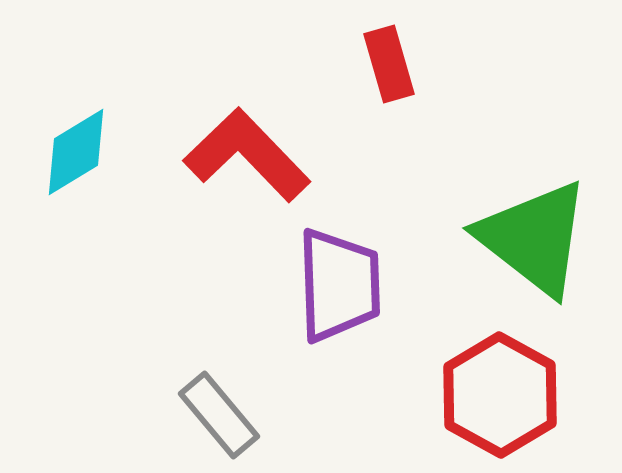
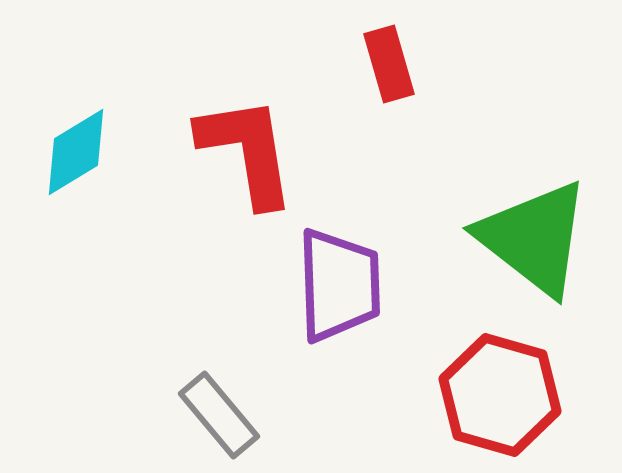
red L-shape: moved 4 px up; rotated 35 degrees clockwise
red hexagon: rotated 13 degrees counterclockwise
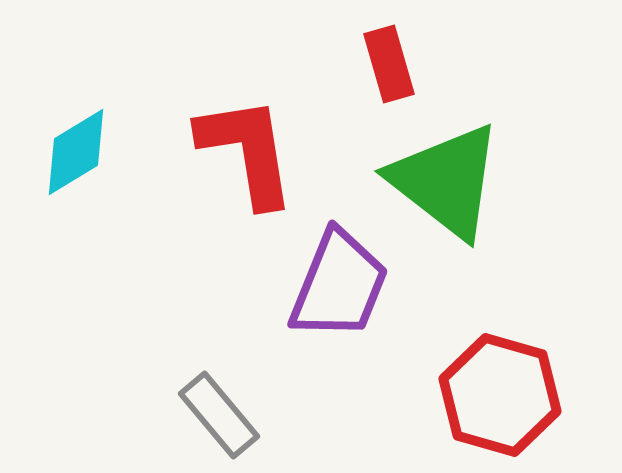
green triangle: moved 88 px left, 57 px up
purple trapezoid: rotated 24 degrees clockwise
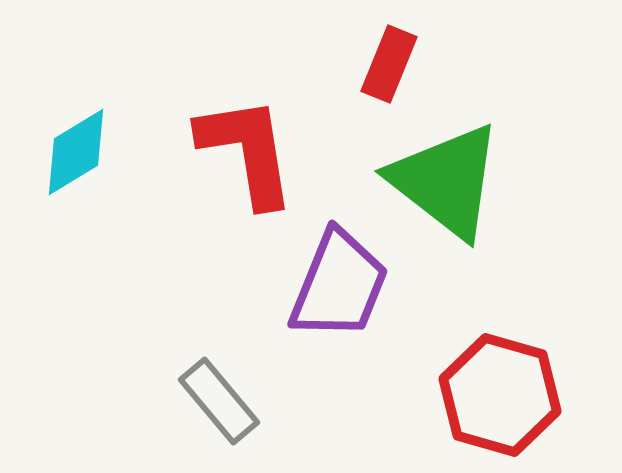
red rectangle: rotated 38 degrees clockwise
gray rectangle: moved 14 px up
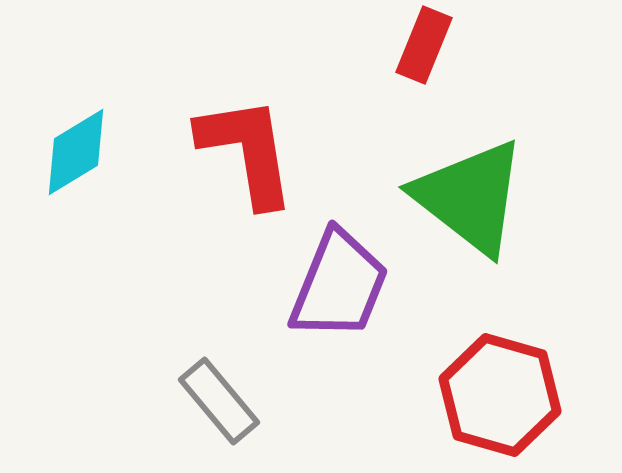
red rectangle: moved 35 px right, 19 px up
green triangle: moved 24 px right, 16 px down
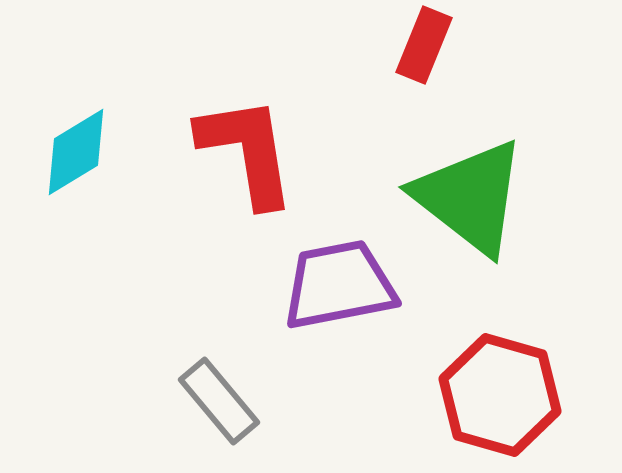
purple trapezoid: rotated 123 degrees counterclockwise
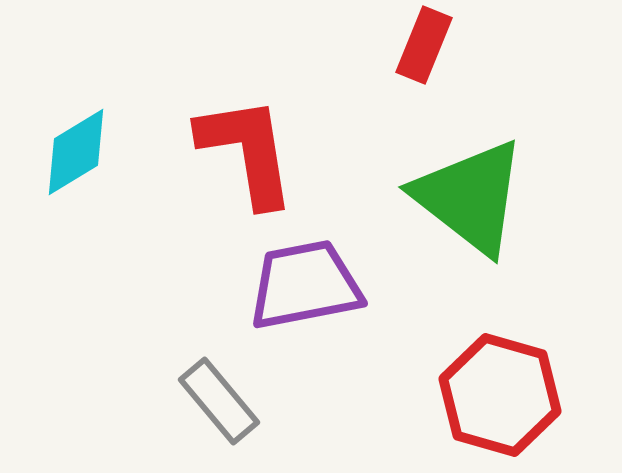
purple trapezoid: moved 34 px left
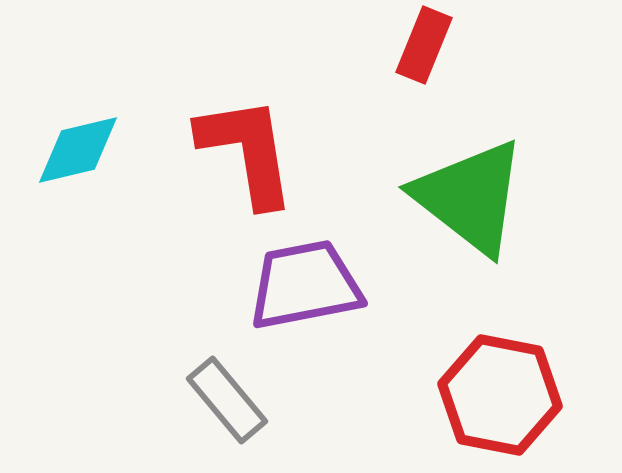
cyan diamond: moved 2 px right, 2 px up; rotated 18 degrees clockwise
red hexagon: rotated 5 degrees counterclockwise
gray rectangle: moved 8 px right, 1 px up
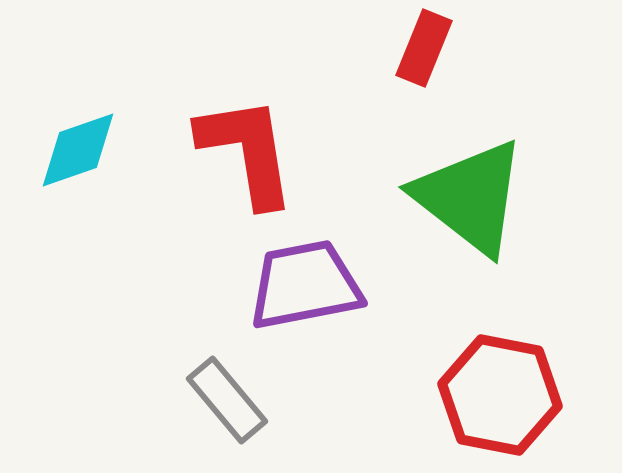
red rectangle: moved 3 px down
cyan diamond: rotated 6 degrees counterclockwise
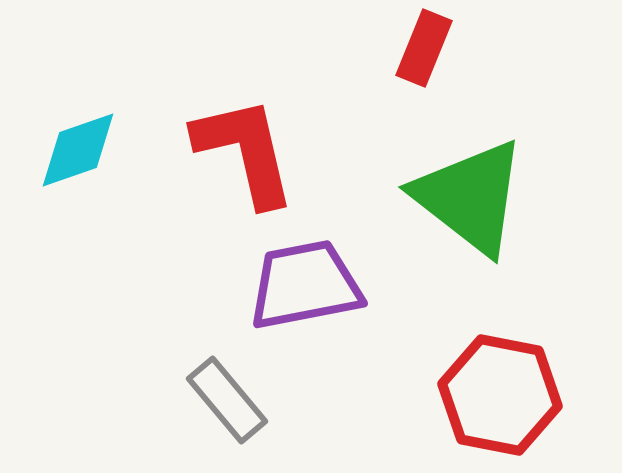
red L-shape: moved 2 px left; rotated 4 degrees counterclockwise
